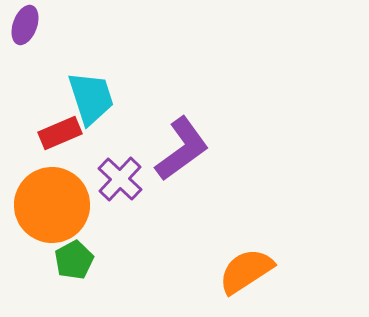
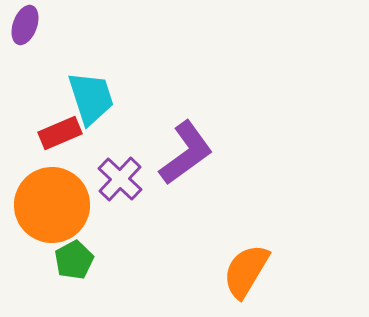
purple L-shape: moved 4 px right, 4 px down
orange semicircle: rotated 26 degrees counterclockwise
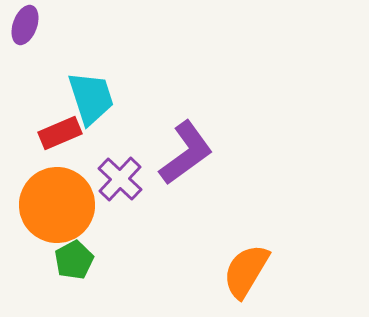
orange circle: moved 5 px right
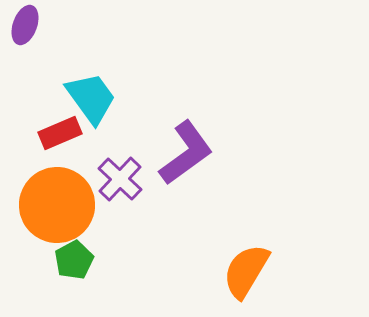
cyan trapezoid: rotated 18 degrees counterclockwise
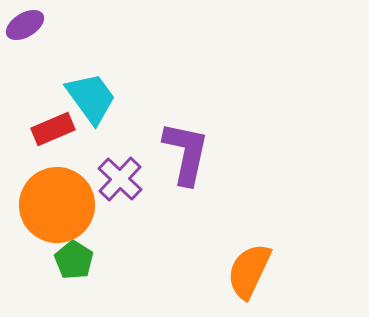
purple ellipse: rotated 39 degrees clockwise
red rectangle: moved 7 px left, 4 px up
purple L-shape: rotated 42 degrees counterclockwise
green pentagon: rotated 12 degrees counterclockwise
orange semicircle: moved 3 px right; rotated 6 degrees counterclockwise
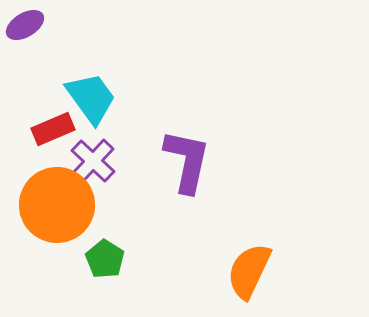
purple L-shape: moved 1 px right, 8 px down
purple cross: moved 27 px left, 18 px up
green pentagon: moved 31 px right, 1 px up
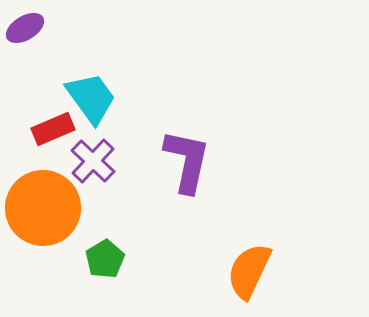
purple ellipse: moved 3 px down
orange circle: moved 14 px left, 3 px down
green pentagon: rotated 9 degrees clockwise
